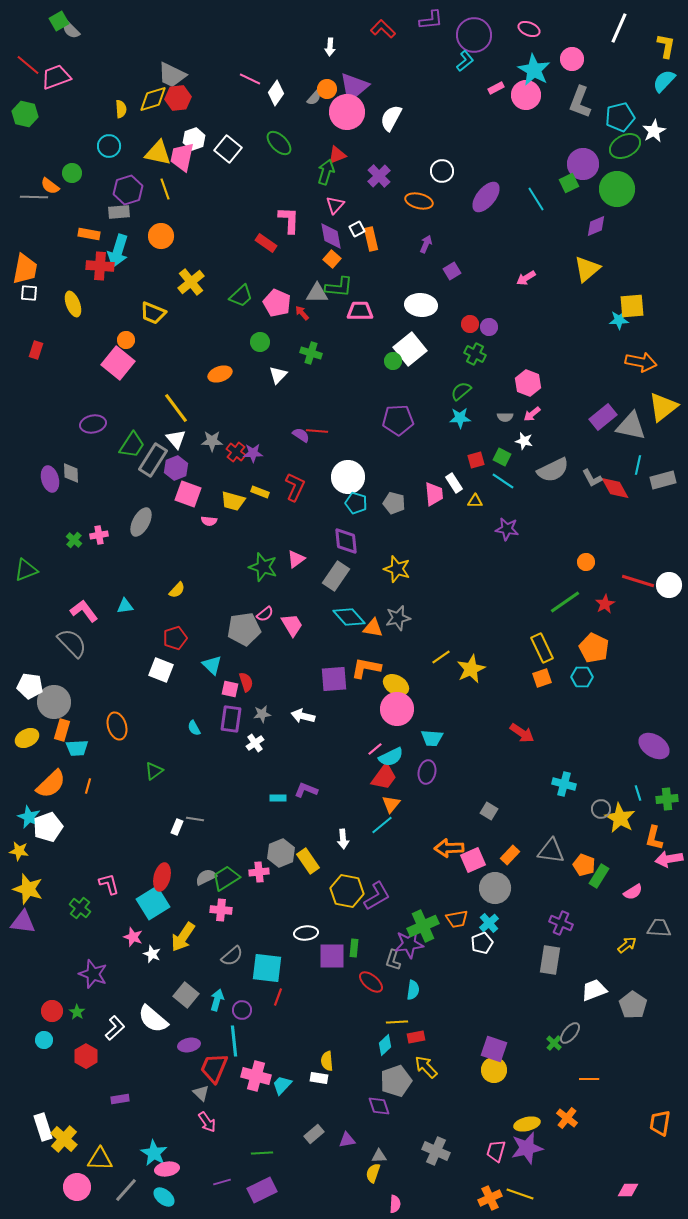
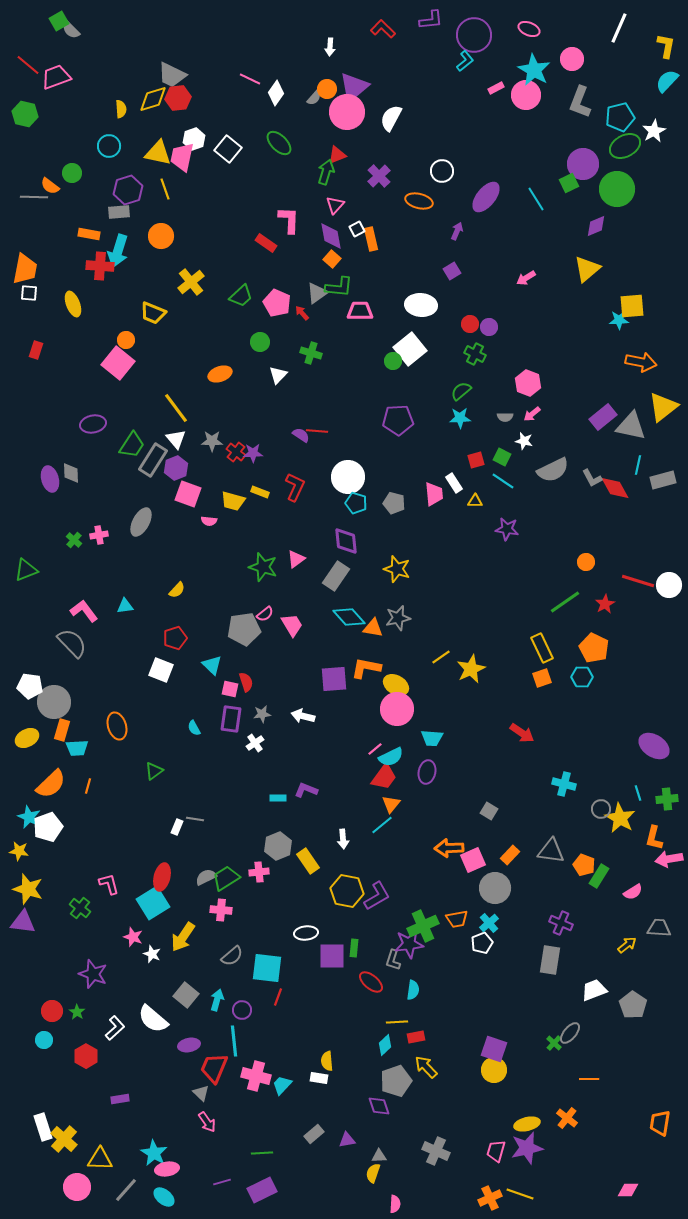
cyan semicircle at (664, 81): moved 3 px right
purple arrow at (426, 244): moved 31 px right, 13 px up
gray triangle at (317, 293): rotated 35 degrees counterclockwise
gray hexagon at (281, 853): moved 3 px left, 7 px up
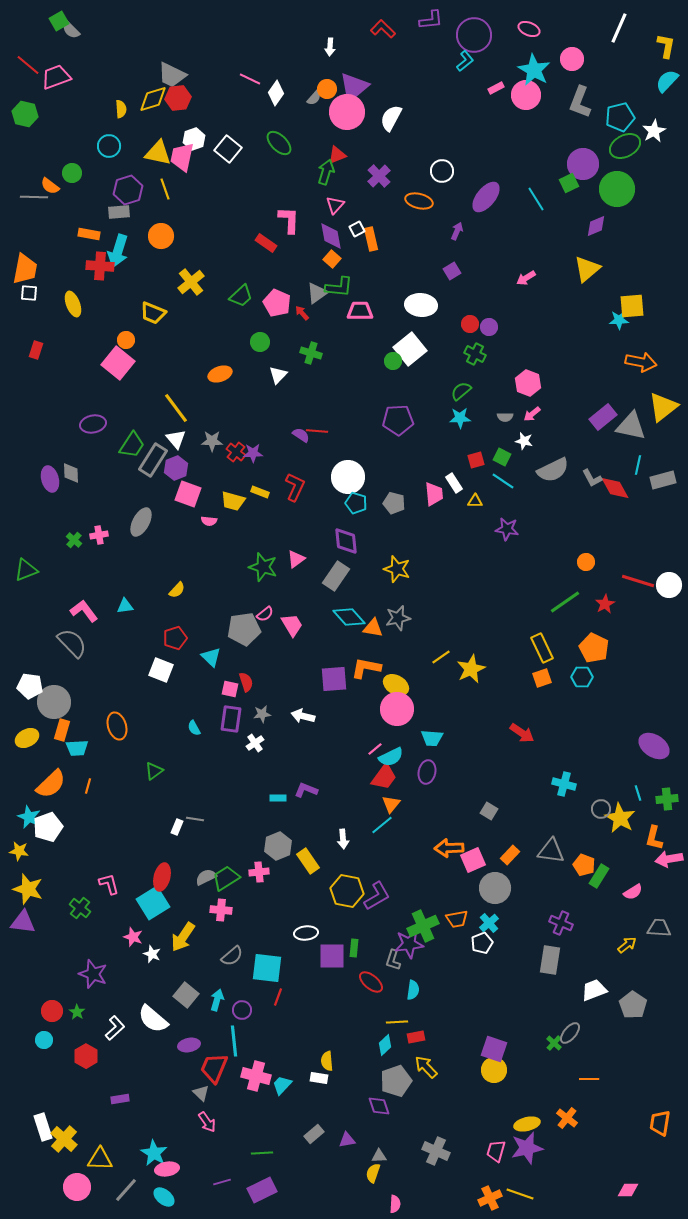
cyan triangle at (212, 665): moved 1 px left, 8 px up
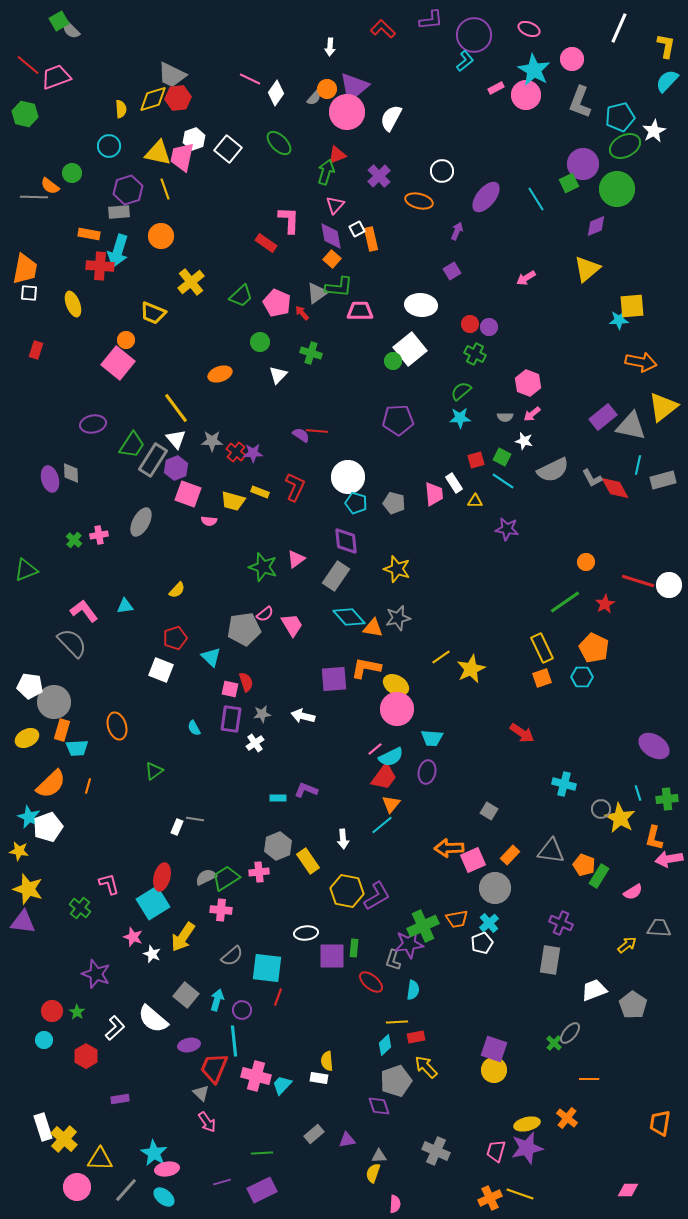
purple star at (93, 974): moved 3 px right
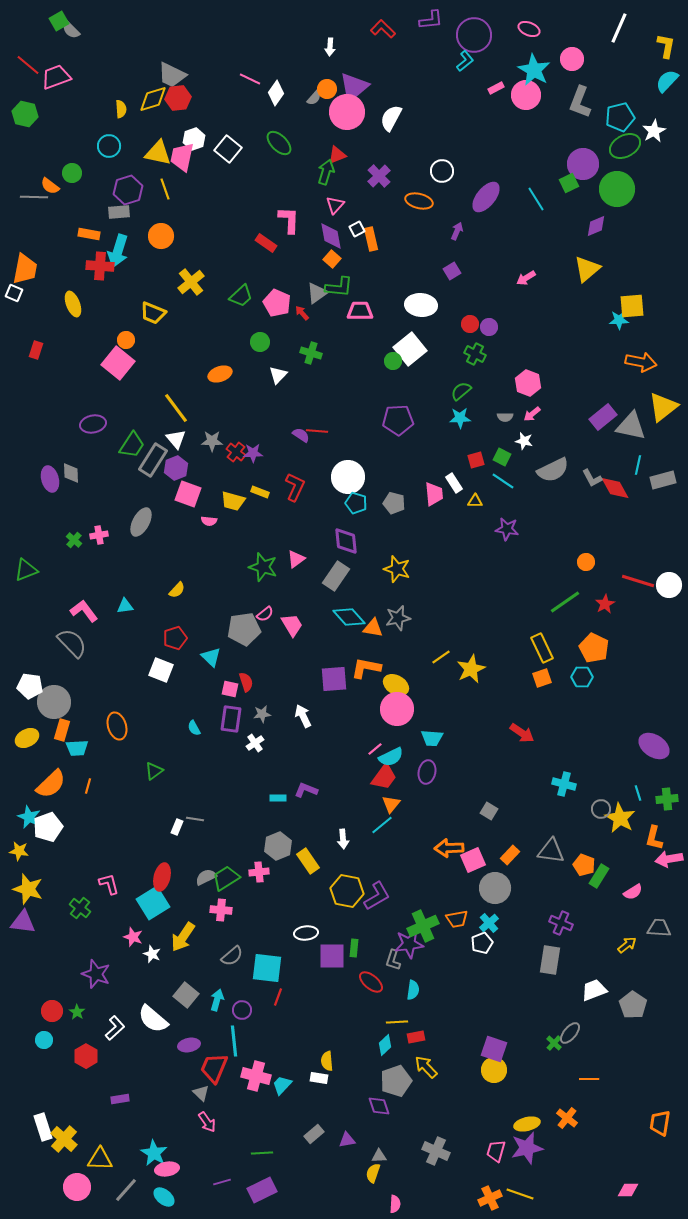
white square at (29, 293): moved 15 px left; rotated 18 degrees clockwise
white arrow at (303, 716): rotated 50 degrees clockwise
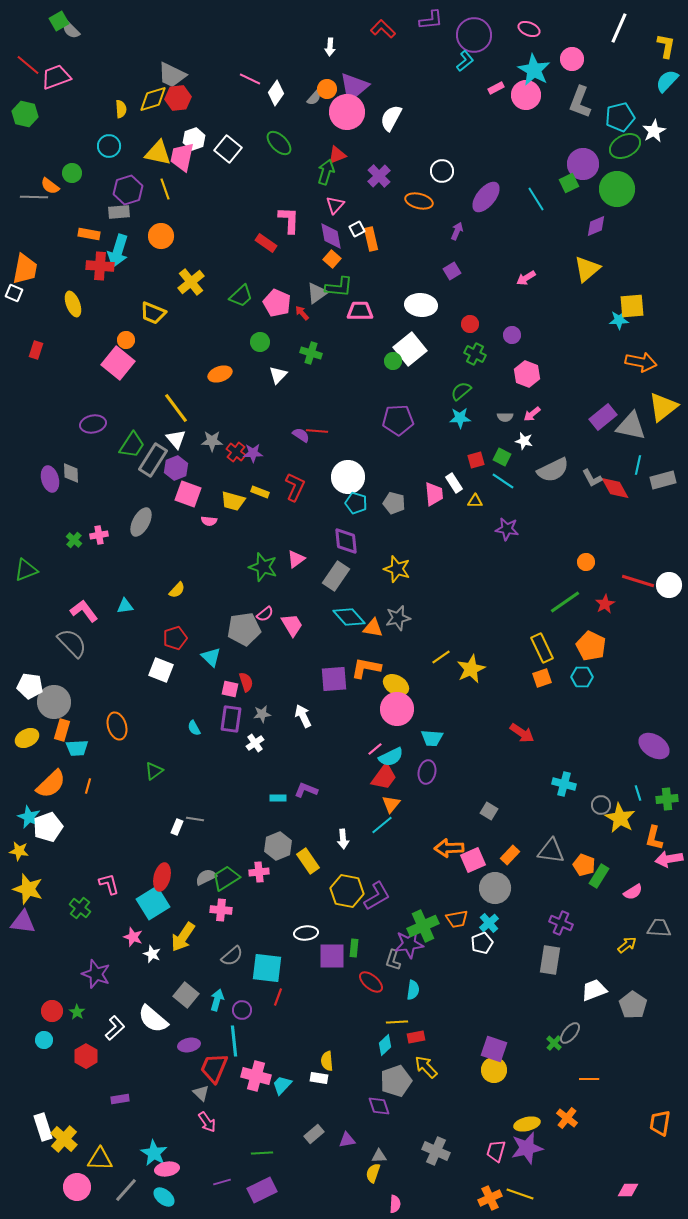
purple circle at (489, 327): moved 23 px right, 8 px down
pink hexagon at (528, 383): moved 1 px left, 9 px up
orange pentagon at (594, 648): moved 3 px left, 2 px up
gray circle at (601, 809): moved 4 px up
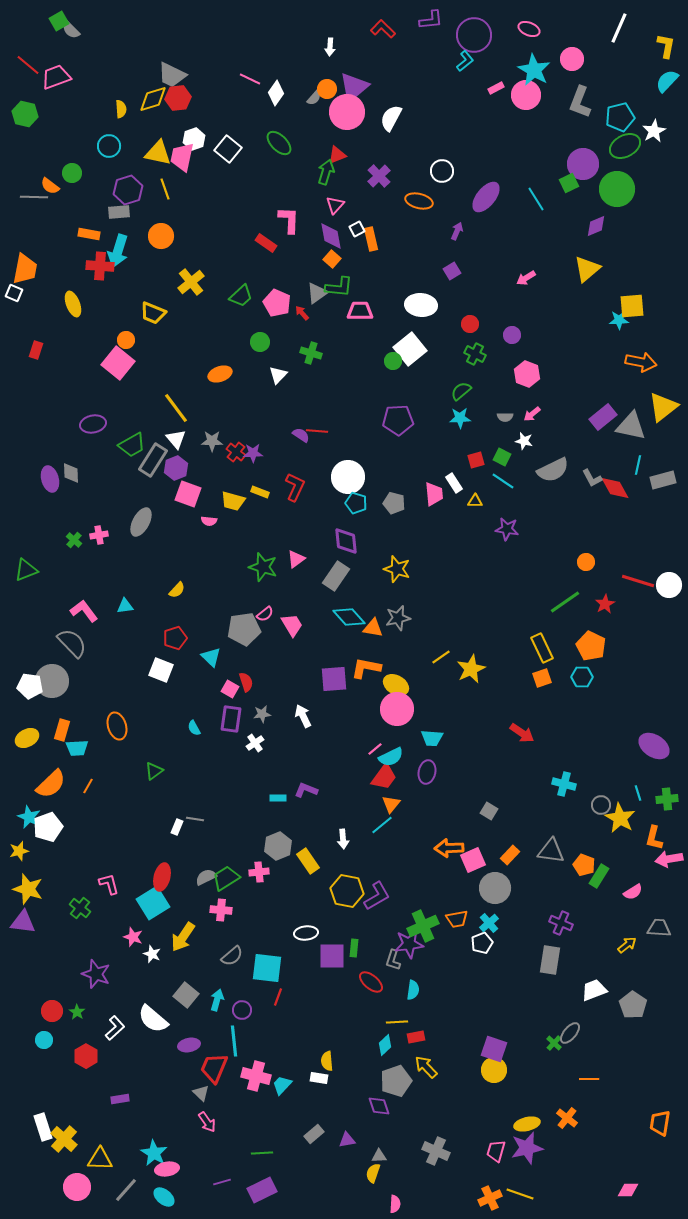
green trapezoid at (132, 445): rotated 28 degrees clockwise
pink square at (230, 689): rotated 18 degrees clockwise
gray circle at (54, 702): moved 2 px left, 21 px up
orange line at (88, 786): rotated 14 degrees clockwise
yellow star at (19, 851): rotated 24 degrees counterclockwise
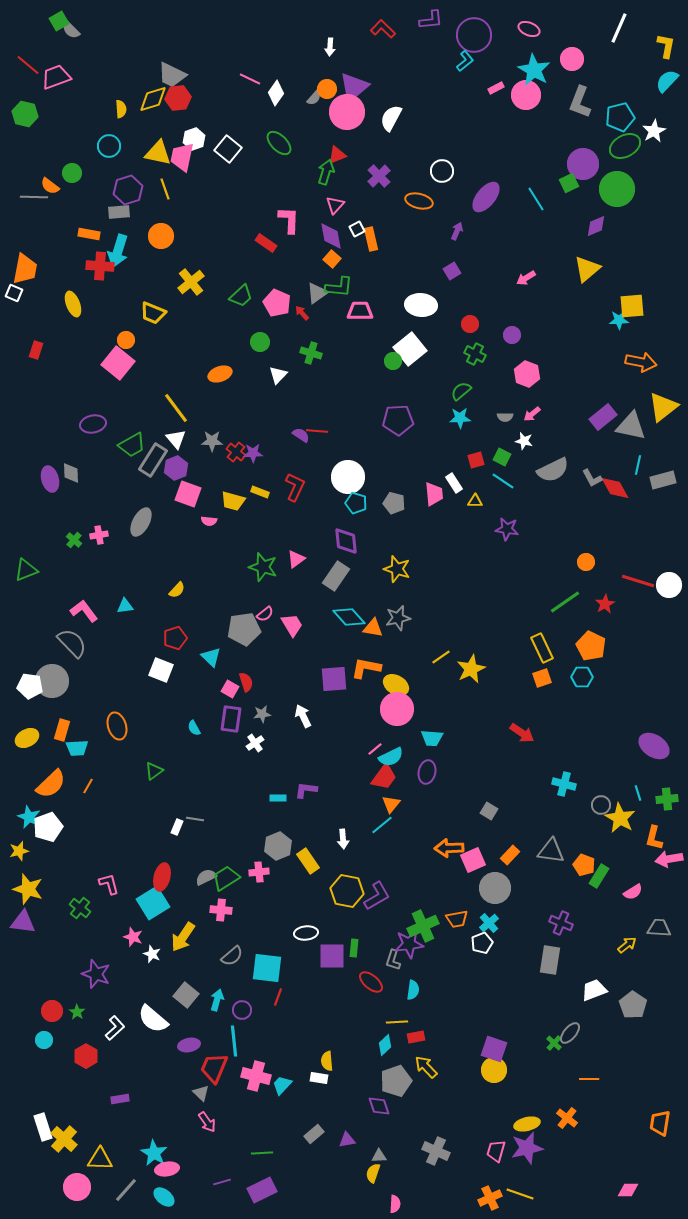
purple L-shape at (306, 790): rotated 15 degrees counterclockwise
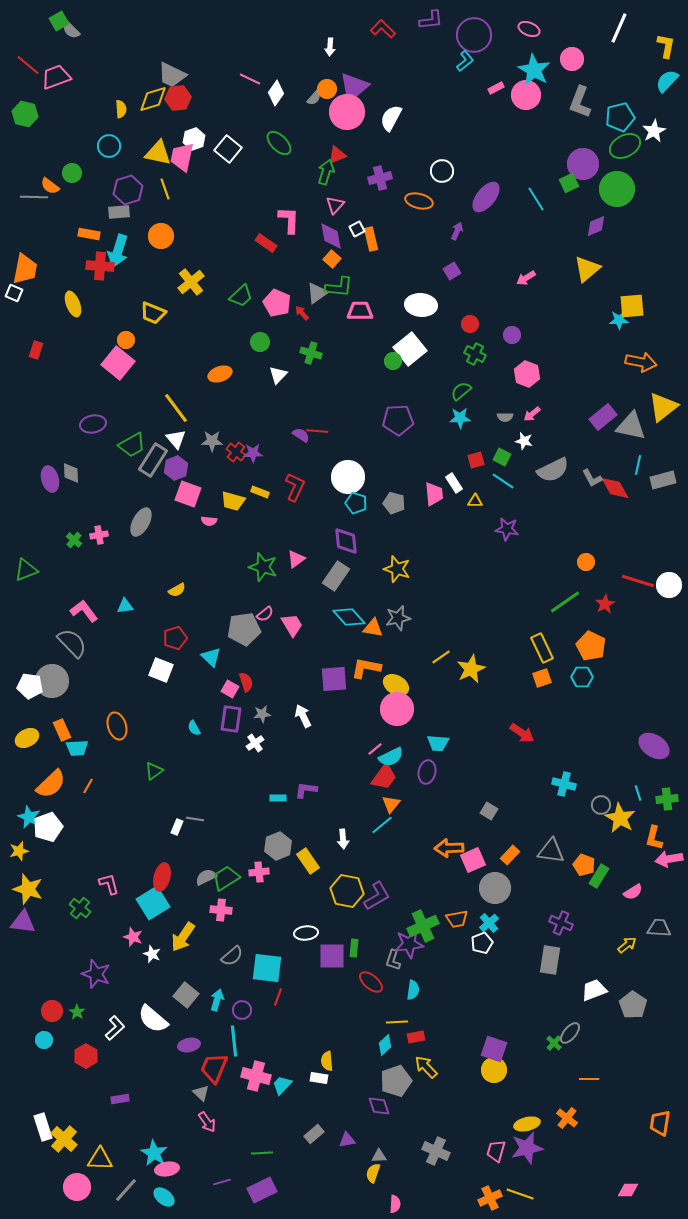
purple cross at (379, 176): moved 1 px right, 2 px down; rotated 30 degrees clockwise
yellow semicircle at (177, 590): rotated 18 degrees clockwise
orange rectangle at (62, 730): rotated 40 degrees counterclockwise
cyan trapezoid at (432, 738): moved 6 px right, 5 px down
